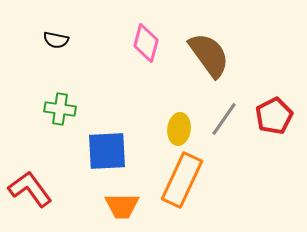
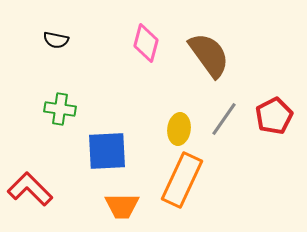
red L-shape: rotated 9 degrees counterclockwise
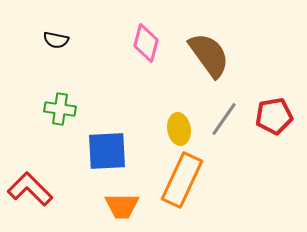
red pentagon: rotated 18 degrees clockwise
yellow ellipse: rotated 16 degrees counterclockwise
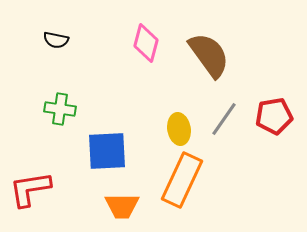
red L-shape: rotated 54 degrees counterclockwise
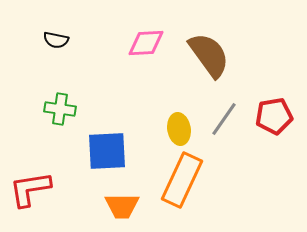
pink diamond: rotated 72 degrees clockwise
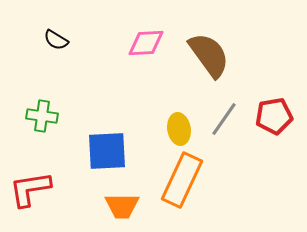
black semicircle: rotated 20 degrees clockwise
green cross: moved 18 px left, 7 px down
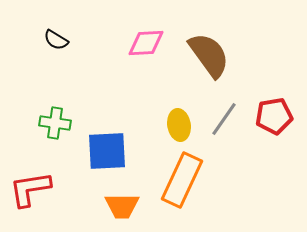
green cross: moved 13 px right, 7 px down
yellow ellipse: moved 4 px up
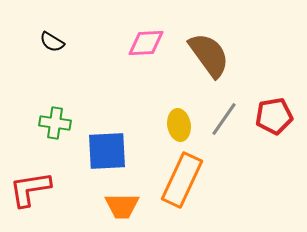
black semicircle: moved 4 px left, 2 px down
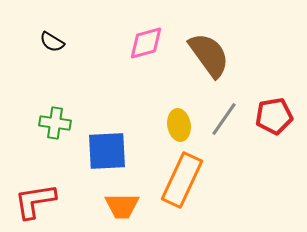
pink diamond: rotated 12 degrees counterclockwise
red L-shape: moved 5 px right, 12 px down
